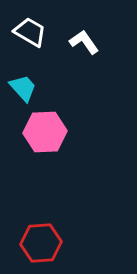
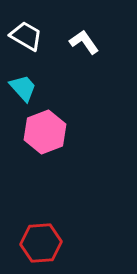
white trapezoid: moved 4 px left, 4 px down
pink hexagon: rotated 18 degrees counterclockwise
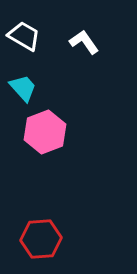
white trapezoid: moved 2 px left
red hexagon: moved 4 px up
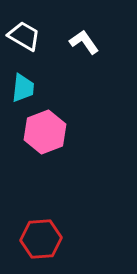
cyan trapezoid: rotated 48 degrees clockwise
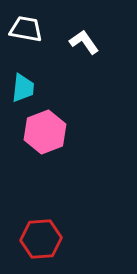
white trapezoid: moved 2 px right, 7 px up; rotated 20 degrees counterclockwise
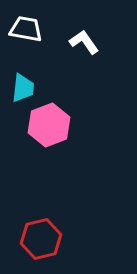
pink hexagon: moved 4 px right, 7 px up
red hexagon: rotated 9 degrees counterclockwise
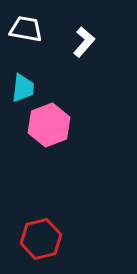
white L-shape: rotated 76 degrees clockwise
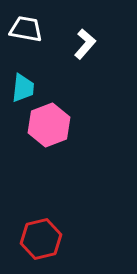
white L-shape: moved 1 px right, 2 px down
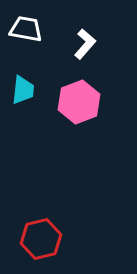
cyan trapezoid: moved 2 px down
pink hexagon: moved 30 px right, 23 px up
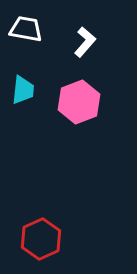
white L-shape: moved 2 px up
red hexagon: rotated 12 degrees counterclockwise
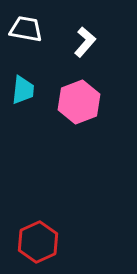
red hexagon: moved 3 px left, 3 px down
